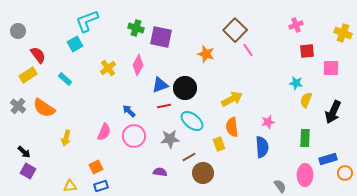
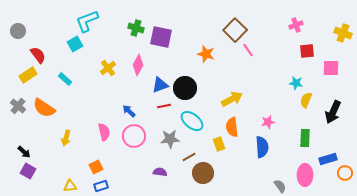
pink semicircle at (104, 132): rotated 36 degrees counterclockwise
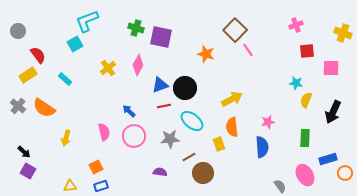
pink ellipse at (305, 175): rotated 30 degrees counterclockwise
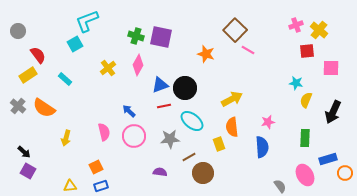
green cross at (136, 28): moved 8 px down
yellow cross at (343, 33): moved 24 px left, 3 px up; rotated 18 degrees clockwise
pink line at (248, 50): rotated 24 degrees counterclockwise
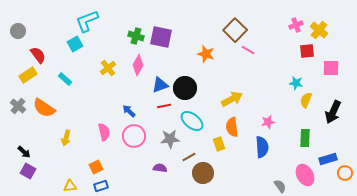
purple semicircle at (160, 172): moved 4 px up
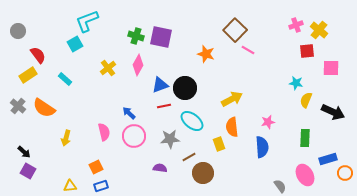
blue arrow at (129, 111): moved 2 px down
black arrow at (333, 112): rotated 90 degrees counterclockwise
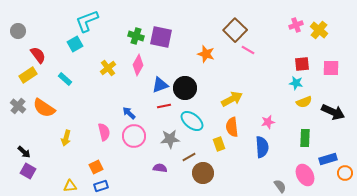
red square at (307, 51): moved 5 px left, 13 px down
yellow semicircle at (306, 100): moved 2 px left, 2 px down; rotated 133 degrees counterclockwise
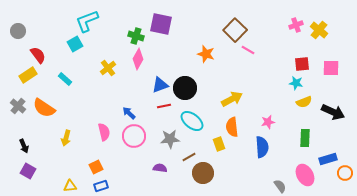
purple square at (161, 37): moved 13 px up
pink diamond at (138, 65): moved 6 px up
black arrow at (24, 152): moved 6 px up; rotated 24 degrees clockwise
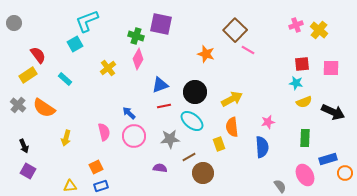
gray circle at (18, 31): moved 4 px left, 8 px up
black circle at (185, 88): moved 10 px right, 4 px down
gray cross at (18, 106): moved 1 px up
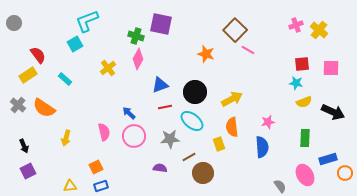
red line at (164, 106): moved 1 px right, 1 px down
purple square at (28, 171): rotated 35 degrees clockwise
